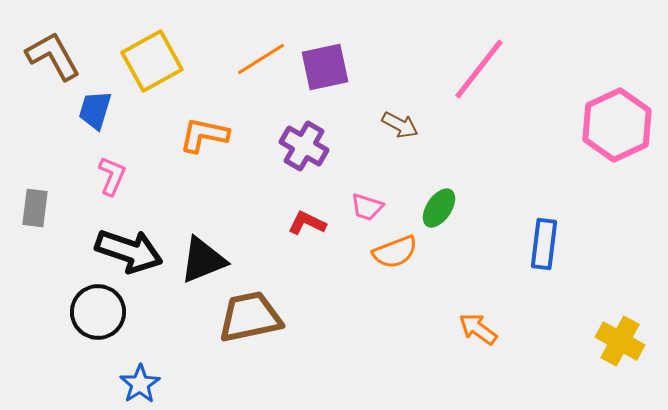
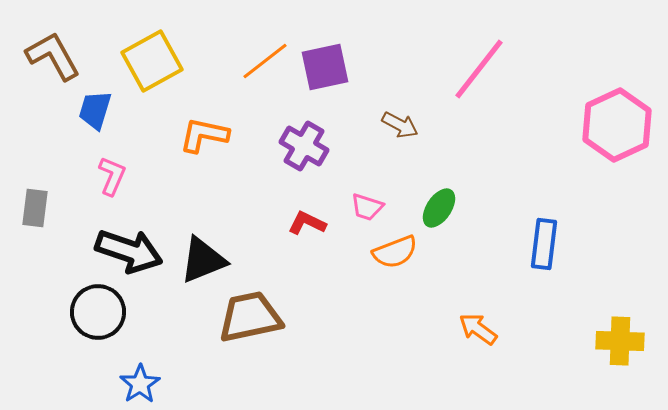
orange line: moved 4 px right, 2 px down; rotated 6 degrees counterclockwise
yellow cross: rotated 27 degrees counterclockwise
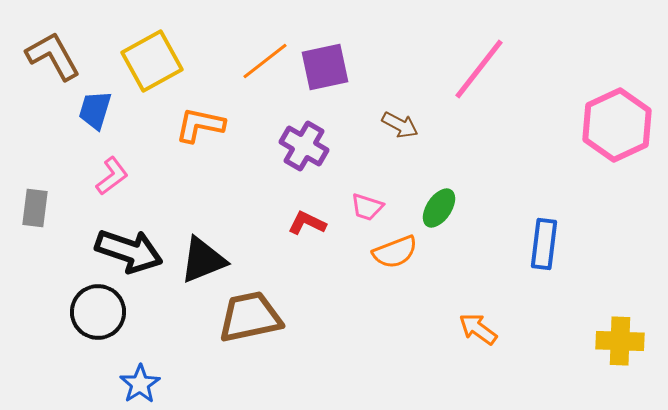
orange L-shape: moved 4 px left, 10 px up
pink L-shape: rotated 30 degrees clockwise
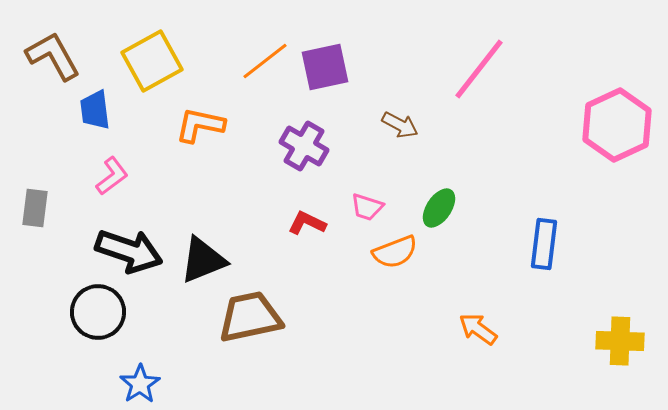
blue trapezoid: rotated 24 degrees counterclockwise
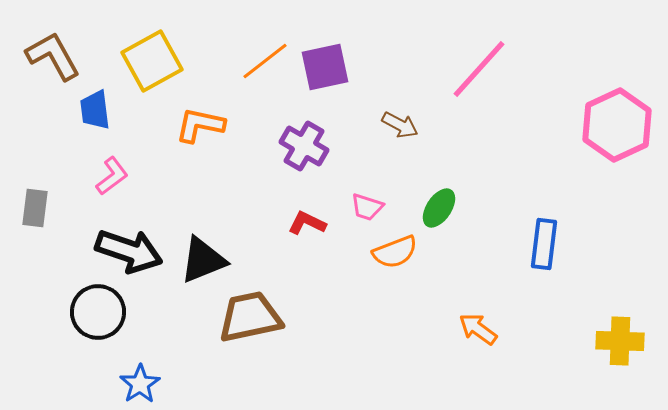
pink line: rotated 4 degrees clockwise
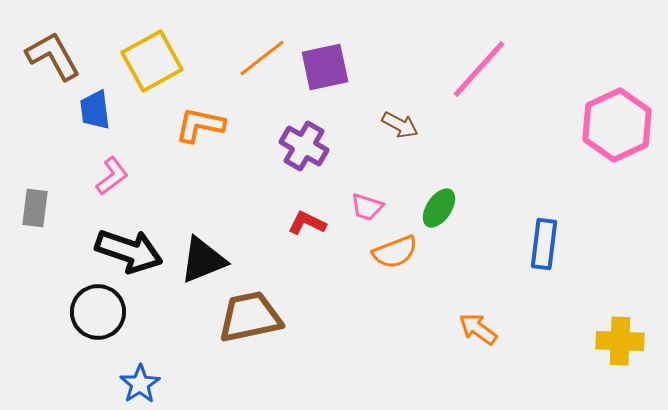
orange line: moved 3 px left, 3 px up
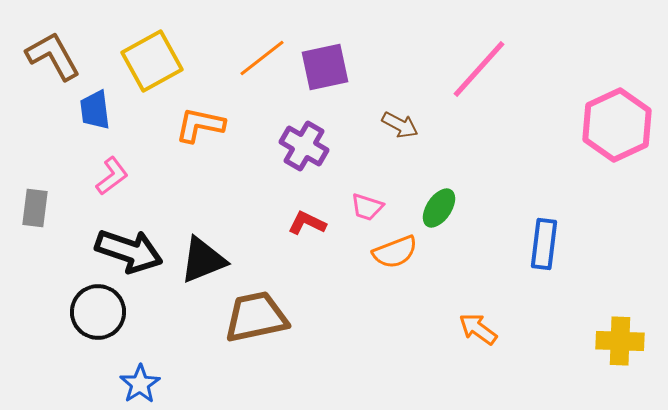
brown trapezoid: moved 6 px right
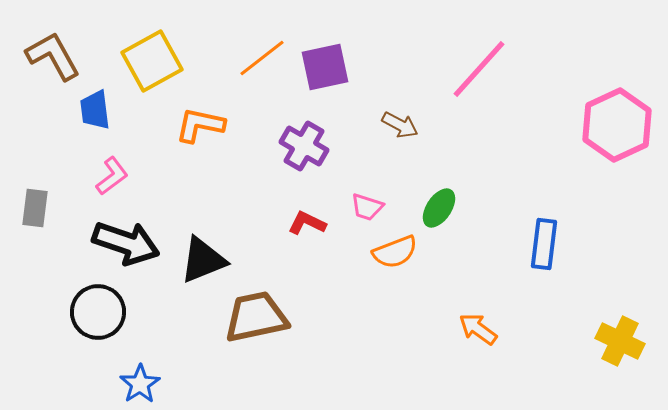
black arrow: moved 3 px left, 8 px up
yellow cross: rotated 24 degrees clockwise
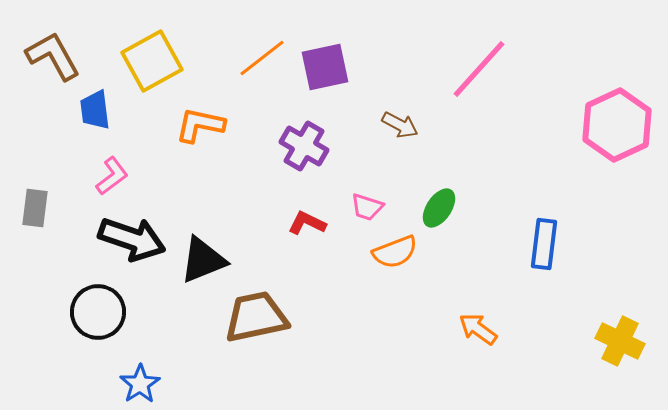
black arrow: moved 6 px right, 4 px up
